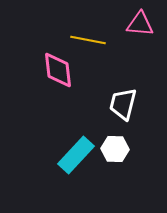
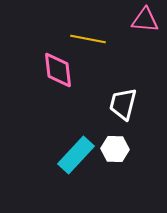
pink triangle: moved 5 px right, 4 px up
yellow line: moved 1 px up
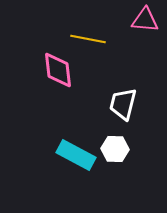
cyan rectangle: rotated 75 degrees clockwise
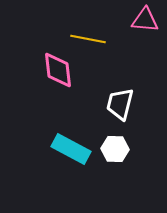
white trapezoid: moved 3 px left
cyan rectangle: moved 5 px left, 6 px up
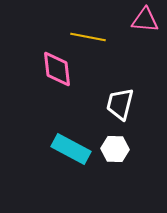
yellow line: moved 2 px up
pink diamond: moved 1 px left, 1 px up
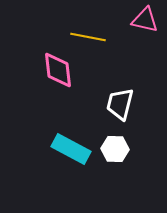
pink triangle: rotated 8 degrees clockwise
pink diamond: moved 1 px right, 1 px down
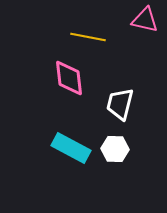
pink diamond: moved 11 px right, 8 px down
cyan rectangle: moved 1 px up
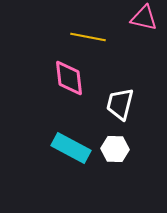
pink triangle: moved 1 px left, 2 px up
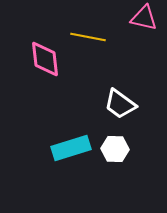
pink diamond: moved 24 px left, 19 px up
white trapezoid: rotated 68 degrees counterclockwise
cyan rectangle: rotated 45 degrees counterclockwise
